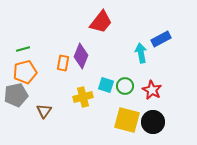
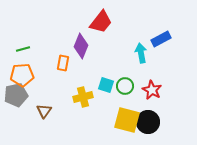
purple diamond: moved 10 px up
orange pentagon: moved 3 px left, 3 px down; rotated 10 degrees clockwise
black circle: moved 5 px left
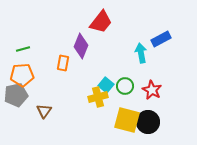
cyan square: rotated 21 degrees clockwise
yellow cross: moved 15 px right
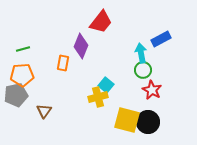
green circle: moved 18 px right, 16 px up
